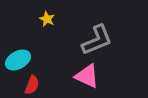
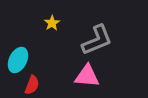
yellow star: moved 5 px right, 4 px down; rotated 14 degrees clockwise
cyan ellipse: rotated 35 degrees counterclockwise
pink triangle: rotated 20 degrees counterclockwise
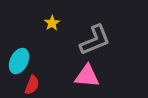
gray L-shape: moved 2 px left
cyan ellipse: moved 1 px right, 1 px down
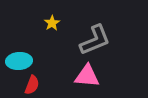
cyan ellipse: rotated 60 degrees clockwise
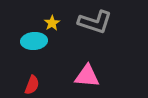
gray L-shape: moved 18 px up; rotated 40 degrees clockwise
cyan ellipse: moved 15 px right, 20 px up
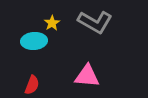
gray L-shape: rotated 12 degrees clockwise
